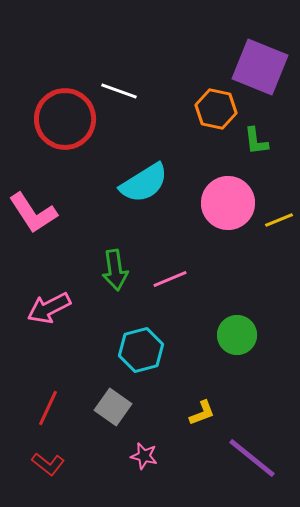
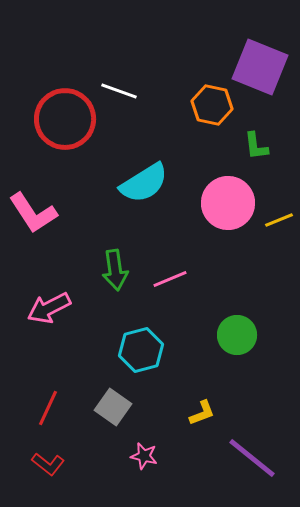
orange hexagon: moved 4 px left, 4 px up
green L-shape: moved 5 px down
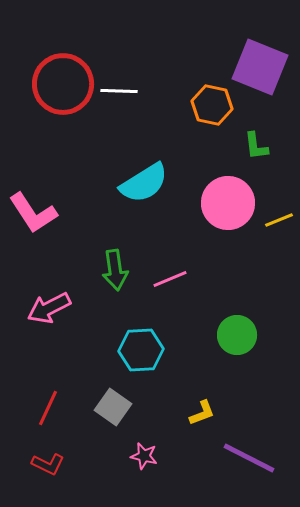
white line: rotated 18 degrees counterclockwise
red circle: moved 2 px left, 35 px up
cyan hexagon: rotated 12 degrees clockwise
purple line: moved 3 px left; rotated 12 degrees counterclockwise
red L-shape: rotated 12 degrees counterclockwise
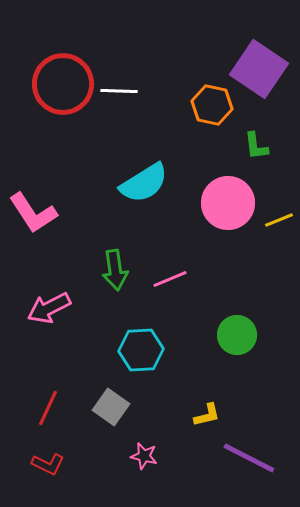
purple square: moved 1 px left, 2 px down; rotated 12 degrees clockwise
gray square: moved 2 px left
yellow L-shape: moved 5 px right, 2 px down; rotated 8 degrees clockwise
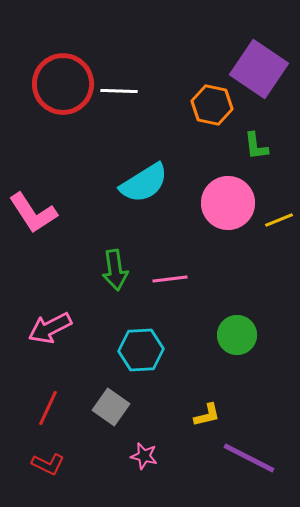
pink line: rotated 16 degrees clockwise
pink arrow: moved 1 px right, 20 px down
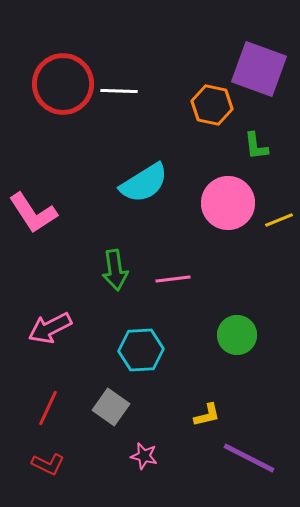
purple square: rotated 14 degrees counterclockwise
pink line: moved 3 px right
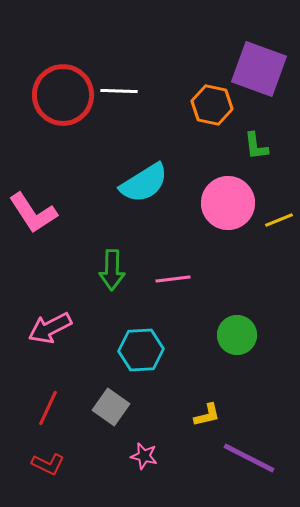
red circle: moved 11 px down
green arrow: moved 3 px left; rotated 9 degrees clockwise
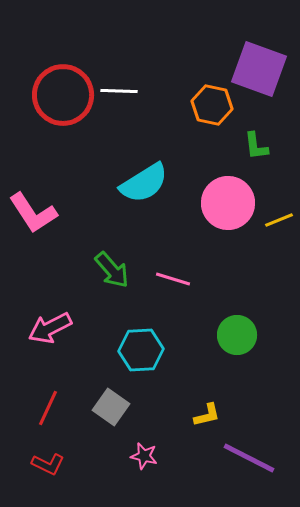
green arrow: rotated 42 degrees counterclockwise
pink line: rotated 24 degrees clockwise
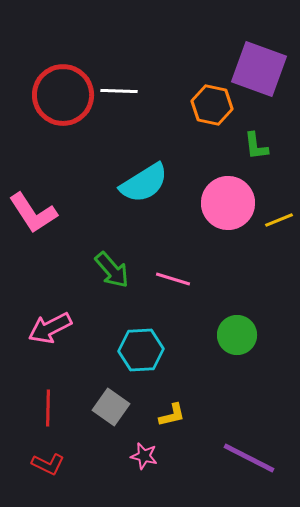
red line: rotated 24 degrees counterclockwise
yellow L-shape: moved 35 px left
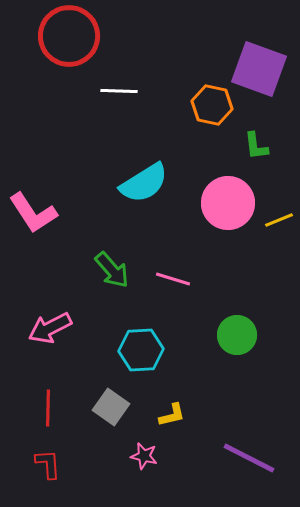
red circle: moved 6 px right, 59 px up
red L-shape: rotated 120 degrees counterclockwise
